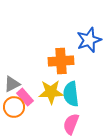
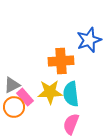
gray triangle: moved 1 px down
yellow star: moved 1 px left
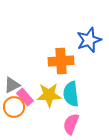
yellow star: moved 1 px left, 3 px down
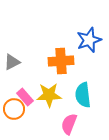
gray triangle: moved 23 px up
cyan semicircle: moved 12 px right, 1 px down
orange circle: moved 2 px down
pink semicircle: moved 2 px left
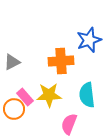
cyan semicircle: moved 4 px right
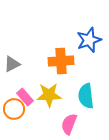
gray triangle: moved 2 px down
cyan semicircle: moved 1 px left, 1 px down
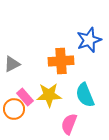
cyan semicircle: moved 1 px left, 1 px up; rotated 15 degrees counterclockwise
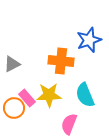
orange cross: rotated 10 degrees clockwise
pink rectangle: moved 2 px right, 1 px down
orange circle: moved 1 px up
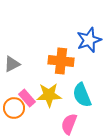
cyan semicircle: moved 3 px left
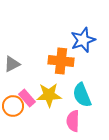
blue star: moved 6 px left
orange circle: moved 1 px left, 2 px up
pink semicircle: moved 4 px right, 3 px up; rotated 20 degrees counterclockwise
